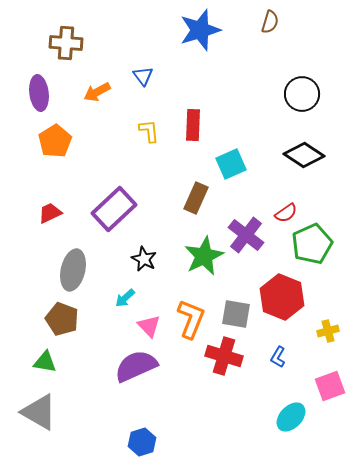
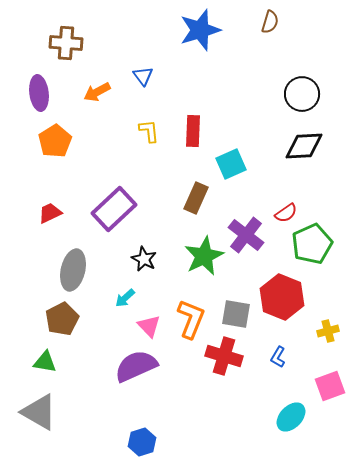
red rectangle: moved 6 px down
black diamond: moved 9 px up; rotated 36 degrees counterclockwise
brown pentagon: rotated 24 degrees clockwise
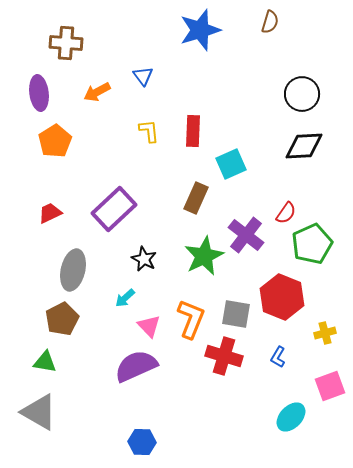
red semicircle: rotated 20 degrees counterclockwise
yellow cross: moved 3 px left, 2 px down
blue hexagon: rotated 20 degrees clockwise
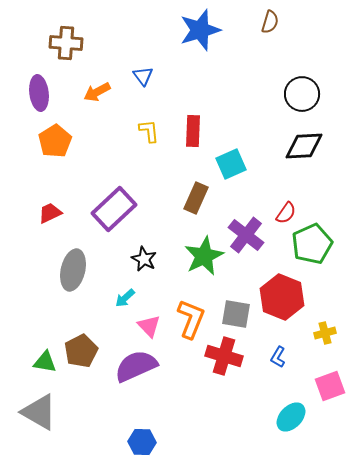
brown pentagon: moved 19 px right, 32 px down
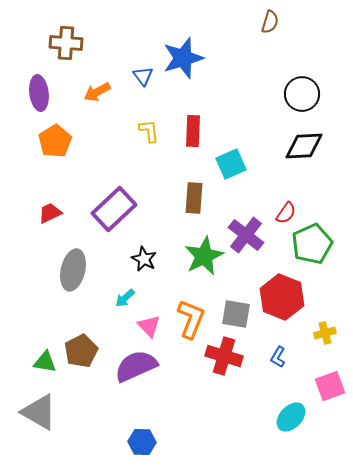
blue star: moved 17 px left, 28 px down
brown rectangle: moved 2 px left; rotated 20 degrees counterclockwise
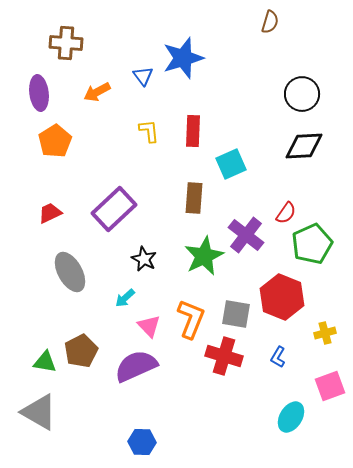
gray ellipse: moved 3 px left, 2 px down; rotated 42 degrees counterclockwise
cyan ellipse: rotated 12 degrees counterclockwise
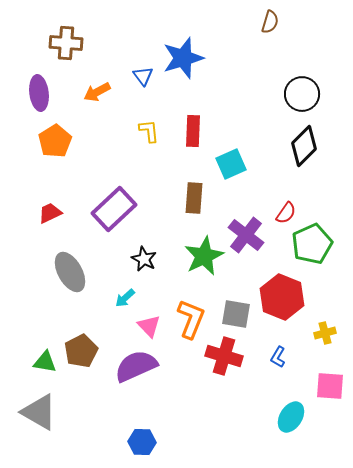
black diamond: rotated 42 degrees counterclockwise
pink square: rotated 24 degrees clockwise
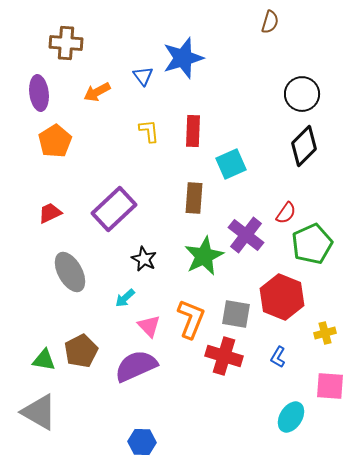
green triangle: moved 1 px left, 2 px up
